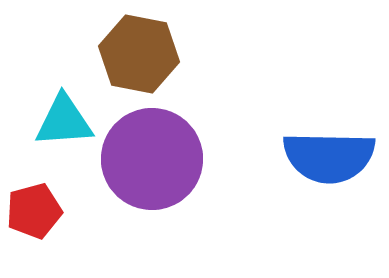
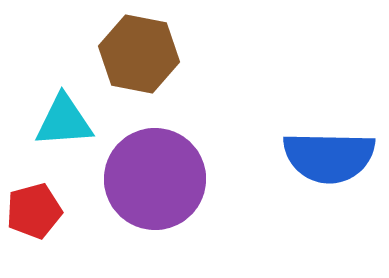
purple circle: moved 3 px right, 20 px down
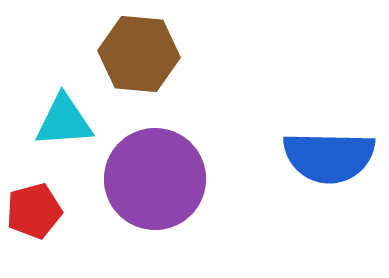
brown hexagon: rotated 6 degrees counterclockwise
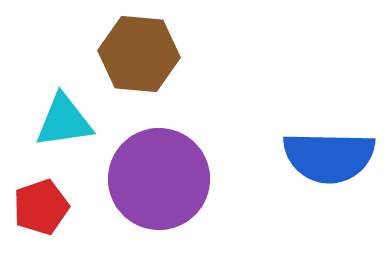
cyan triangle: rotated 4 degrees counterclockwise
purple circle: moved 4 px right
red pentagon: moved 7 px right, 4 px up; rotated 4 degrees counterclockwise
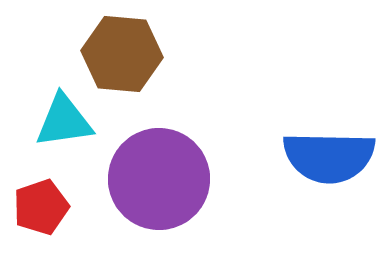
brown hexagon: moved 17 px left
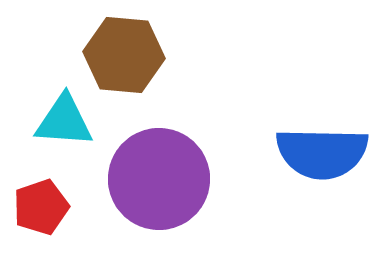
brown hexagon: moved 2 px right, 1 px down
cyan triangle: rotated 12 degrees clockwise
blue semicircle: moved 7 px left, 4 px up
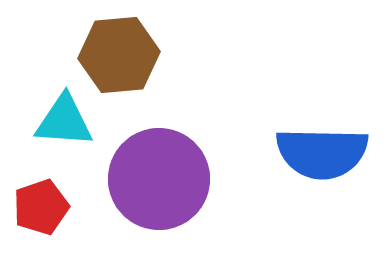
brown hexagon: moved 5 px left; rotated 10 degrees counterclockwise
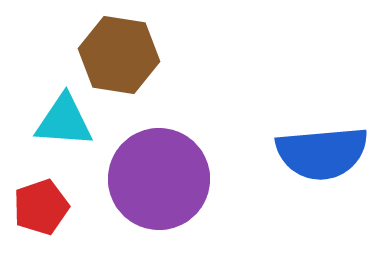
brown hexagon: rotated 14 degrees clockwise
blue semicircle: rotated 6 degrees counterclockwise
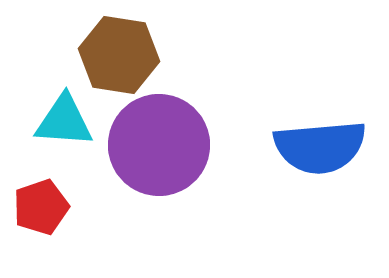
blue semicircle: moved 2 px left, 6 px up
purple circle: moved 34 px up
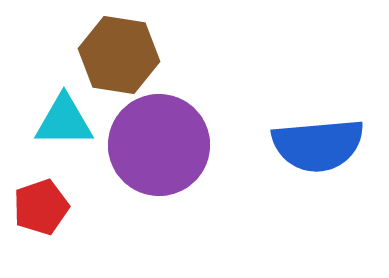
cyan triangle: rotated 4 degrees counterclockwise
blue semicircle: moved 2 px left, 2 px up
